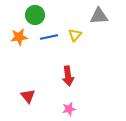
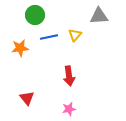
orange star: moved 1 px right, 11 px down
red arrow: moved 1 px right
red triangle: moved 1 px left, 2 px down
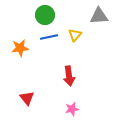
green circle: moved 10 px right
pink star: moved 3 px right
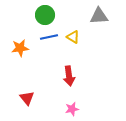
yellow triangle: moved 2 px left, 2 px down; rotated 40 degrees counterclockwise
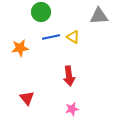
green circle: moved 4 px left, 3 px up
blue line: moved 2 px right
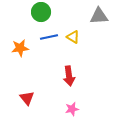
blue line: moved 2 px left
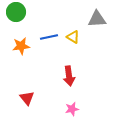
green circle: moved 25 px left
gray triangle: moved 2 px left, 3 px down
orange star: moved 1 px right, 2 px up
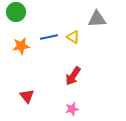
red arrow: moved 4 px right; rotated 42 degrees clockwise
red triangle: moved 2 px up
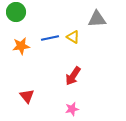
blue line: moved 1 px right, 1 px down
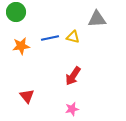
yellow triangle: rotated 16 degrees counterclockwise
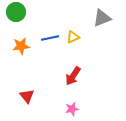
gray triangle: moved 5 px right, 1 px up; rotated 18 degrees counterclockwise
yellow triangle: rotated 40 degrees counterclockwise
